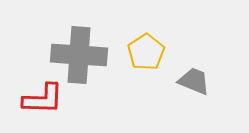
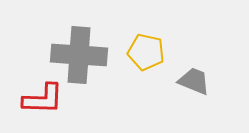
yellow pentagon: rotated 27 degrees counterclockwise
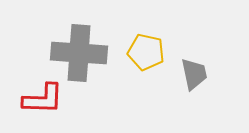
gray cross: moved 2 px up
gray trapezoid: moved 7 px up; rotated 56 degrees clockwise
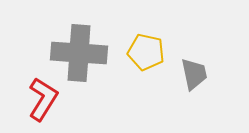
red L-shape: rotated 60 degrees counterclockwise
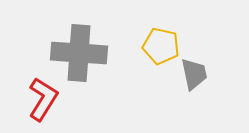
yellow pentagon: moved 15 px right, 6 px up
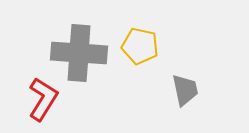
yellow pentagon: moved 21 px left
gray trapezoid: moved 9 px left, 16 px down
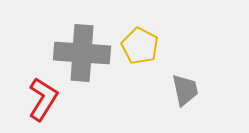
yellow pentagon: rotated 15 degrees clockwise
gray cross: moved 3 px right
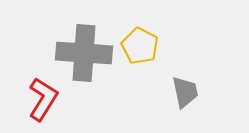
gray cross: moved 2 px right
gray trapezoid: moved 2 px down
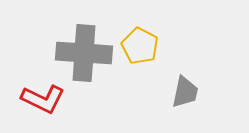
gray trapezoid: rotated 24 degrees clockwise
red L-shape: rotated 84 degrees clockwise
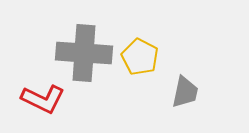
yellow pentagon: moved 11 px down
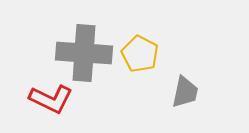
yellow pentagon: moved 3 px up
red L-shape: moved 8 px right
